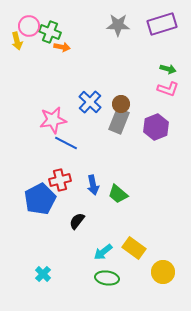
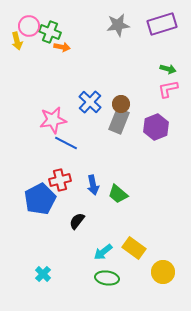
gray star: rotated 10 degrees counterclockwise
pink L-shape: rotated 150 degrees clockwise
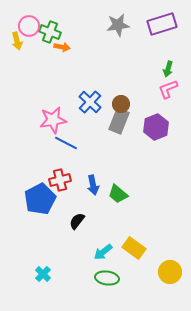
green arrow: rotated 91 degrees clockwise
pink L-shape: rotated 10 degrees counterclockwise
yellow circle: moved 7 px right
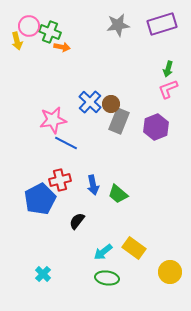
brown circle: moved 10 px left
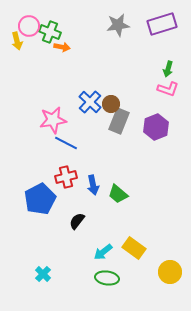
pink L-shape: rotated 140 degrees counterclockwise
red cross: moved 6 px right, 3 px up
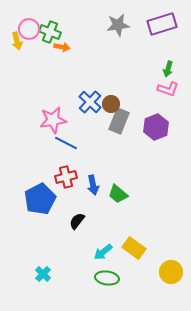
pink circle: moved 3 px down
yellow circle: moved 1 px right
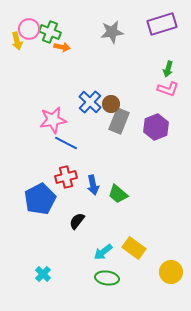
gray star: moved 6 px left, 7 px down
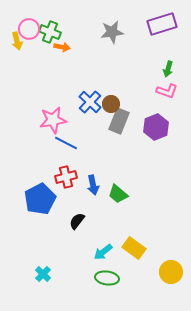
pink L-shape: moved 1 px left, 2 px down
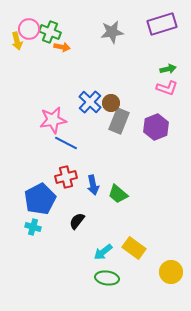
green arrow: rotated 119 degrees counterclockwise
pink L-shape: moved 3 px up
brown circle: moved 1 px up
cyan cross: moved 10 px left, 47 px up; rotated 28 degrees counterclockwise
